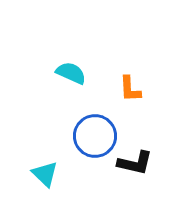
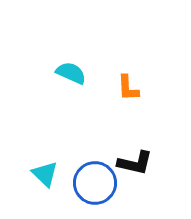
orange L-shape: moved 2 px left, 1 px up
blue circle: moved 47 px down
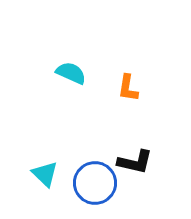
orange L-shape: rotated 12 degrees clockwise
black L-shape: moved 1 px up
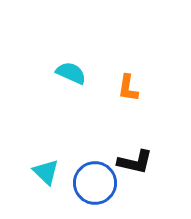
cyan triangle: moved 1 px right, 2 px up
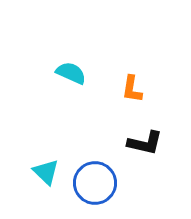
orange L-shape: moved 4 px right, 1 px down
black L-shape: moved 10 px right, 19 px up
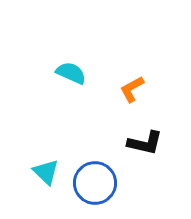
orange L-shape: rotated 52 degrees clockwise
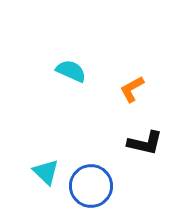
cyan semicircle: moved 2 px up
blue circle: moved 4 px left, 3 px down
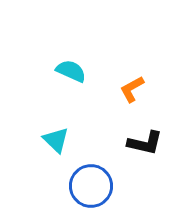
cyan triangle: moved 10 px right, 32 px up
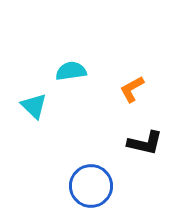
cyan semicircle: rotated 32 degrees counterclockwise
cyan triangle: moved 22 px left, 34 px up
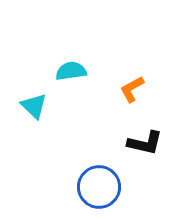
blue circle: moved 8 px right, 1 px down
